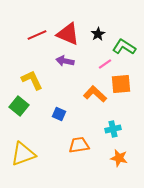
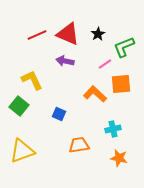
green L-shape: rotated 55 degrees counterclockwise
yellow triangle: moved 1 px left, 3 px up
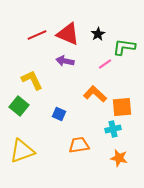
green L-shape: rotated 30 degrees clockwise
orange square: moved 1 px right, 23 px down
